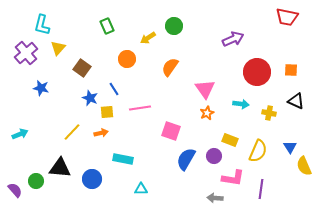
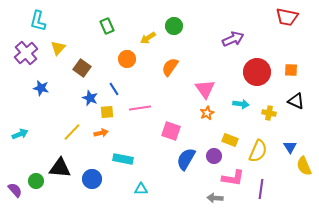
cyan L-shape at (42, 25): moved 4 px left, 4 px up
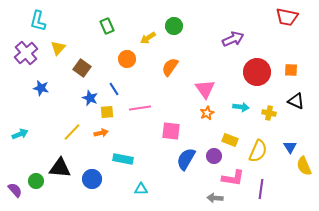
cyan arrow at (241, 104): moved 3 px down
pink square at (171, 131): rotated 12 degrees counterclockwise
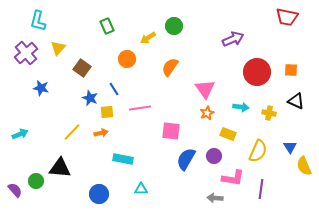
yellow rectangle at (230, 140): moved 2 px left, 6 px up
blue circle at (92, 179): moved 7 px right, 15 px down
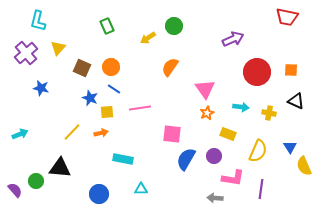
orange circle at (127, 59): moved 16 px left, 8 px down
brown square at (82, 68): rotated 12 degrees counterclockwise
blue line at (114, 89): rotated 24 degrees counterclockwise
pink square at (171, 131): moved 1 px right, 3 px down
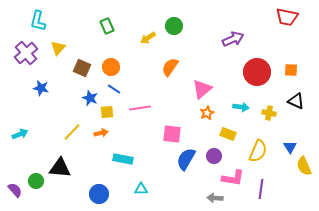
pink triangle at (205, 89): moved 3 px left; rotated 25 degrees clockwise
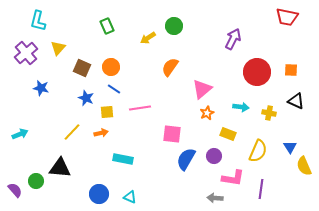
purple arrow at (233, 39): rotated 40 degrees counterclockwise
blue star at (90, 98): moved 4 px left
cyan triangle at (141, 189): moved 11 px left, 8 px down; rotated 24 degrees clockwise
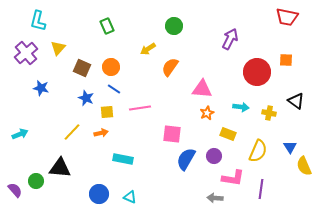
yellow arrow at (148, 38): moved 11 px down
purple arrow at (233, 39): moved 3 px left
orange square at (291, 70): moved 5 px left, 10 px up
pink triangle at (202, 89): rotated 45 degrees clockwise
black triangle at (296, 101): rotated 12 degrees clockwise
